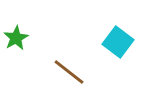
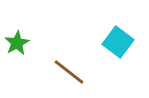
green star: moved 1 px right, 5 px down
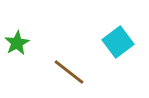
cyan square: rotated 16 degrees clockwise
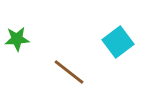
green star: moved 4 px up; rotated 25 degrees clockwise
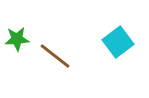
brown line: moved 14 px left, 16 px up
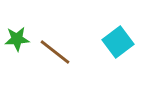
brown line: moved 4 px up
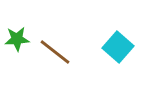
cyan square: moved 5 px down; rotated 12 degrees counterclockwise
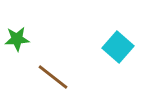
brown line: moved 2 px left, 25 px down
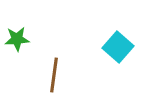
brown line: moved 1 px right, 2 px up; rotated 60 degrees clockwise
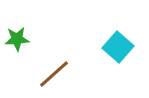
brown line: moved 1 px up; rotated 40 degrees clockwise
